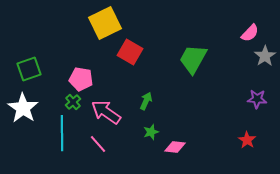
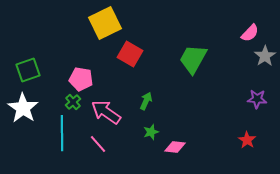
red square: moved 2 px down
green square: moved 1 px left, 1 px down
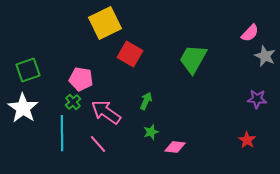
gray star: rotated 15 degrees counterclockwise
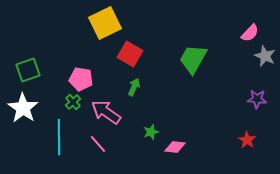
green arrow: moved 12 px left, 14 px up
cyan line: moved 3 px left, 4 px down
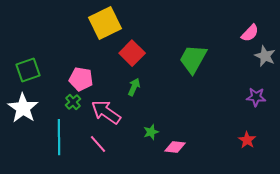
red square: moved 2 px right, 1 px up; rotated 15 degrees clockwise
purple star: moved 1 px left, 2 px up
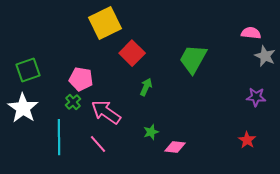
pink semicircle: moved 1 px right; rotated 126 degrees counterclockwise
green arrow: moved 12 px right
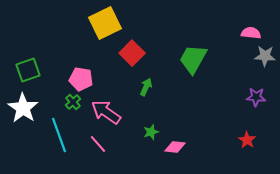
gray star: rotated 20 degrees counterclockwise
cyan line: moved 2 px up; rotated 20 degrees counterclockwise
